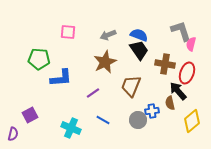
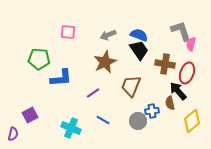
gray circle: moved 1 px down
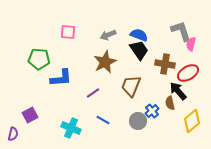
red ellipse: moved 1 px right; rotated 40 degrees clockwise
blue cross: rotated 32 degrees counterclockwise
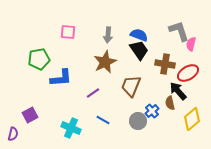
gray L-shape: moved 2 px left
gray arrow: rotated 63 degrees counterclockwise
green pentagon: rotated 15 degrees counterclockwise
yellow diamond: moved 2 px up
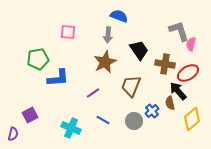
blue semicircle: moved 20 px left, 19 px up
green pentagon: moved 1 px left
blue L-shape: moved 3 px left
gray circle: moved 4 px left
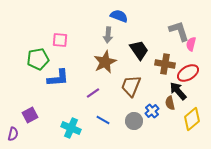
pink square: moved 8 px left, 8 px down
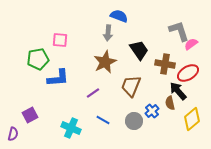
gray arrow: moved 2 px up
pink semicircle: rotated 40 degrees clockwise
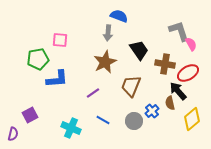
pink semicircle: rotated 96 degrees clockwise
blue L-shape: moved 1 px left, 1 px down
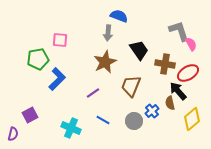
blue L-shape: rotated 40 degrees counterclockwise
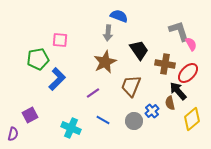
red ellipse: rotated 15 degrees counterclockwise
